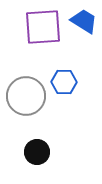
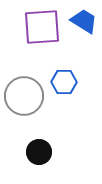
purple square: moved 1 px left
gray circle: moved 2 px left
black circle: moved 2 px right
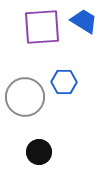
gray circle: moved 1 px right, 1 px down
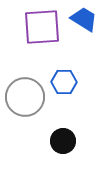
blue trapezoid: moved 2 px up
black circle: moved 24 px right, 11 px up
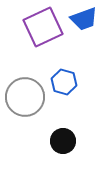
blue trapezoid: rotated 128 degrees clockwise
purple square: moved 1 px right; rotated 21 degrees counterclockwise
blue hexagon: rotated 15 degrees clockwise
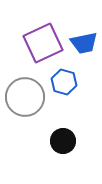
blue trapezoid: moved 24 px down; rotated 8 degrees clockwise
purple square: moved 16 px down
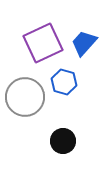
blue trapezoid: rotated 144 degrees clockwise
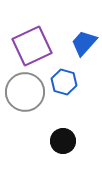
purple square: moved 11 px left, 3 px down
gray circle: moved 5 px up
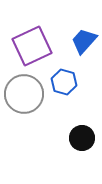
blue trapezoid: moved 2 px up
gray circle: moved 1 px left, 2 px down
black circle: moved 19 px right, 3 px up
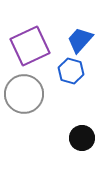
blue trapezoid: moved 4 px left, 1 px up
purple square: moved 2 px left
blue hexagon: moved 7 px right, 11 px up
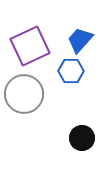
blue hexagon: rotated 15 degrees counterclockwise
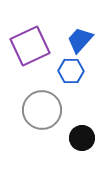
gray circle: moved 18 px right, 16 px down
